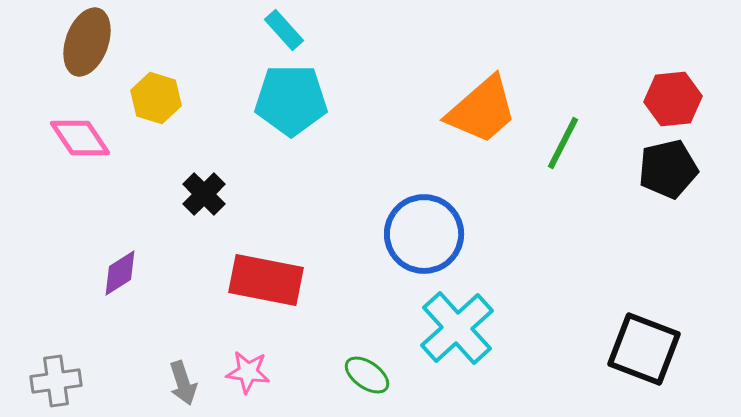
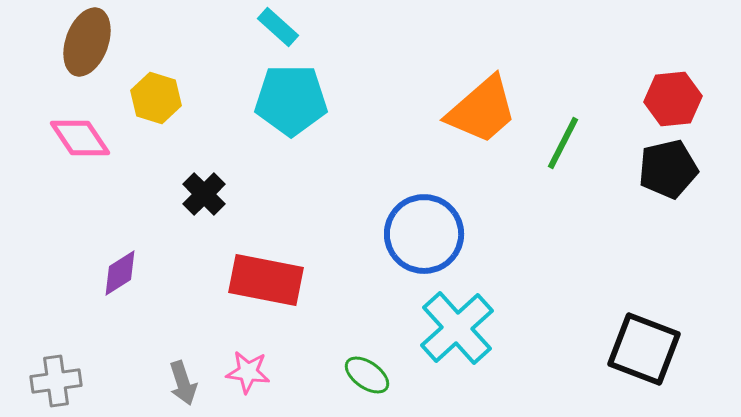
cyan rectangle: moved 6 px left, 3 px up; rotated 6 degrees counterclockwise
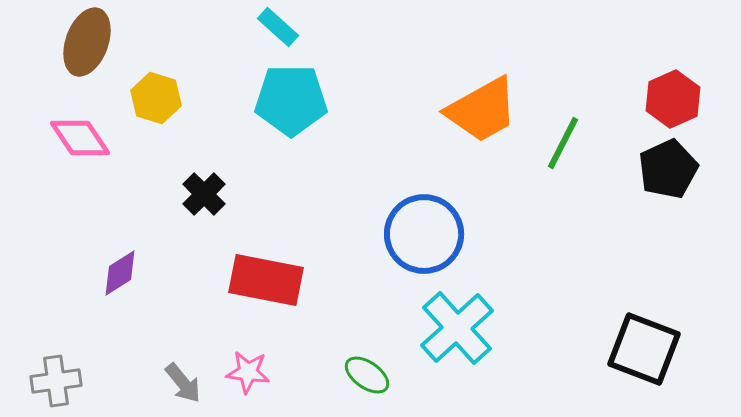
red hexagon: rotated 18 degrees counterclockwise
orange trapezoid: rotated 12 degrees clockwise
black pentagon: rotated 12 degrees counterclockwise
gray arrow: rotated 21 degrees counterclockwise
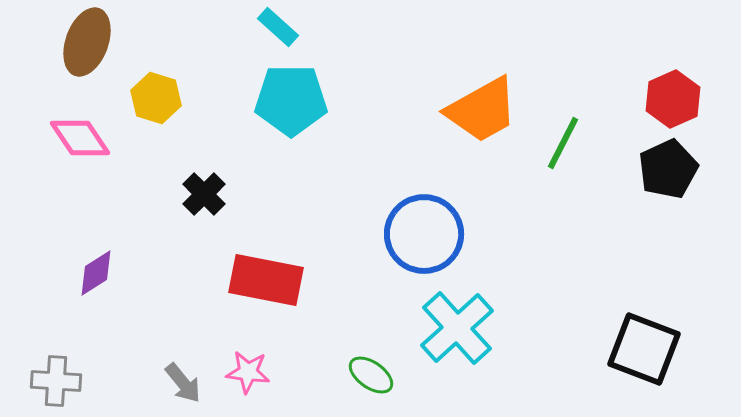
purple diamond: moved 24 px left
green ellipse: moved 4 px right
gray cross: rotated 12 degrees clockwise
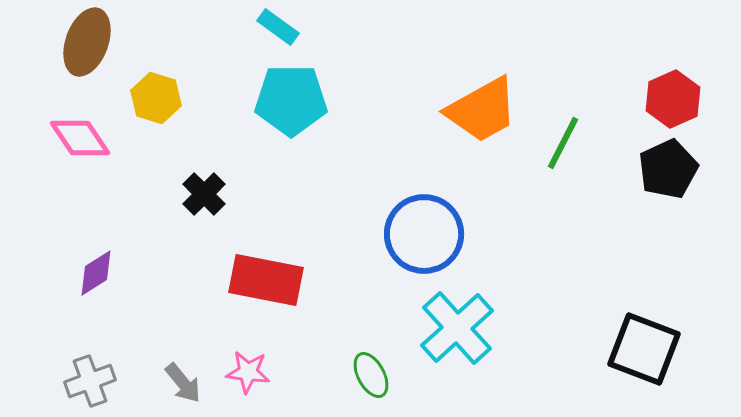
cyan rectangle: rotated 6 degrees counterclockwise
green ellipse: rotated 27 degrees clockwise
gray cross: moved 34 px right; rotated 24 degrees counterclockwise
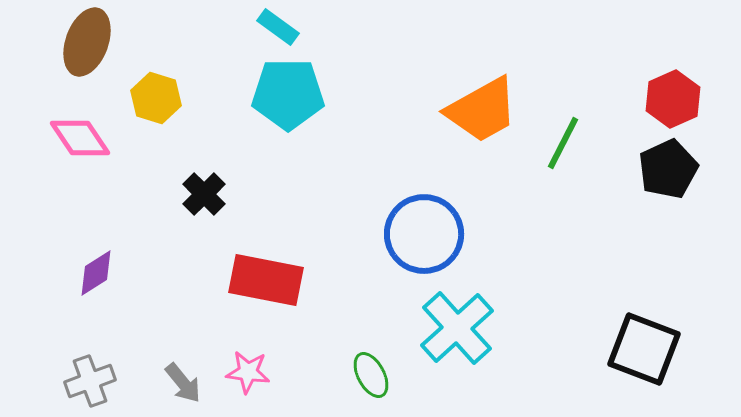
cyan pentagon: moved 3 px left, 6 px up
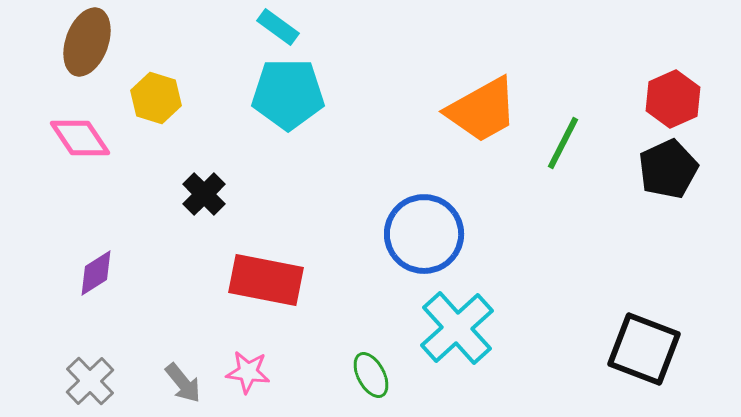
gray cross: rotated 24 degrees counterclockwise
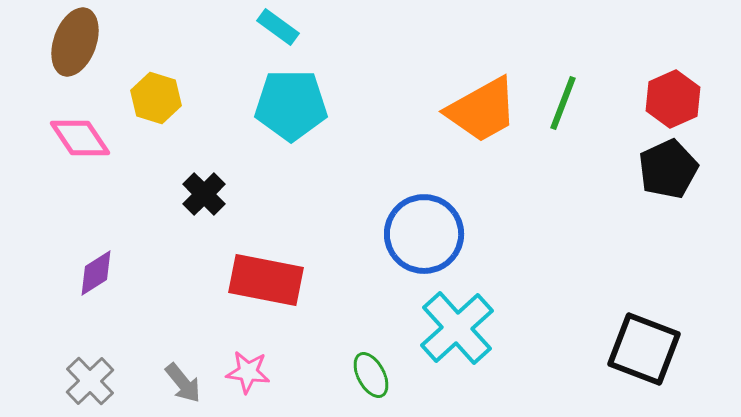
brown ellipse: moved 12 px left
cyan pentagon: moved 3 px right, 11 px down
green line: moved 40 px up; rotated 6 degrees counterclockwise
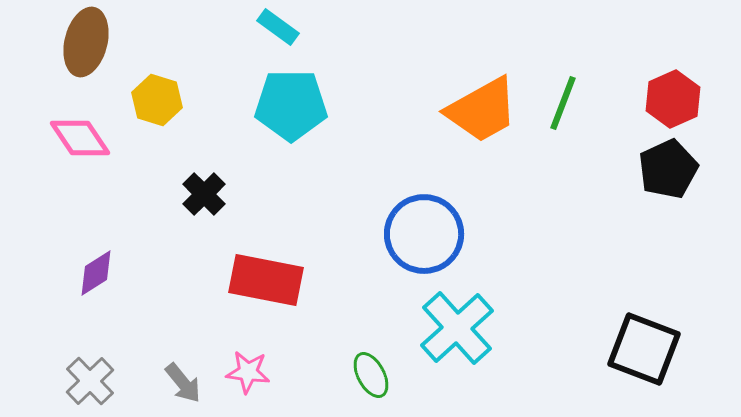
brown ellipse: moved 11 px right; rotated 6 degrees counterclockwise
yellow hexagon: moved 1 px right, 2 px down
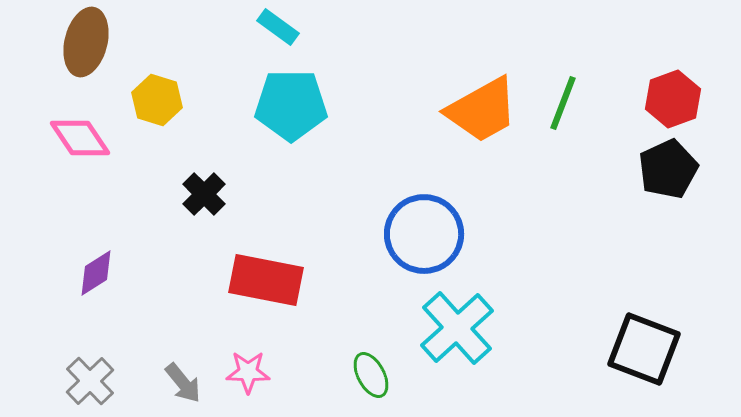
red hexagon: rotated 4 degrees clockwise
pink star: rotated 6 degrees counterclockwise
